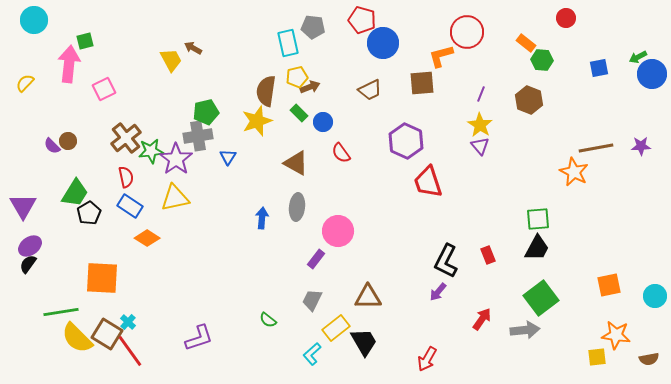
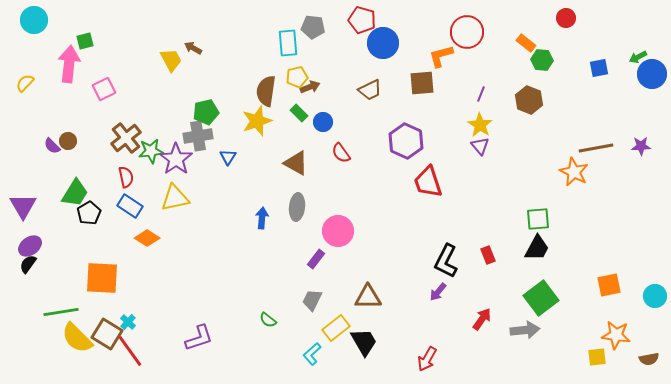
cyan rectangle at (288, 43): rotated 8 degrees clockwise
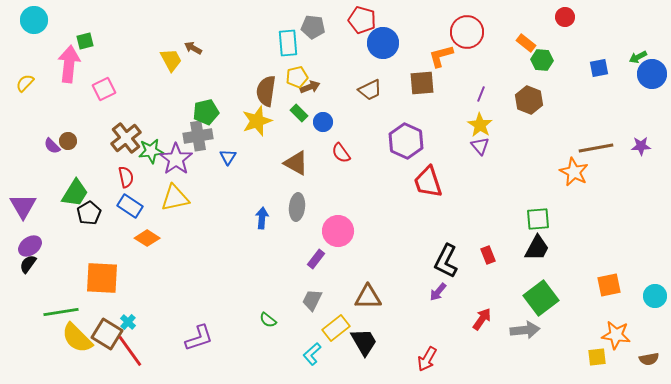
red circle at (566, 18): moved 1 px left, 1 px up
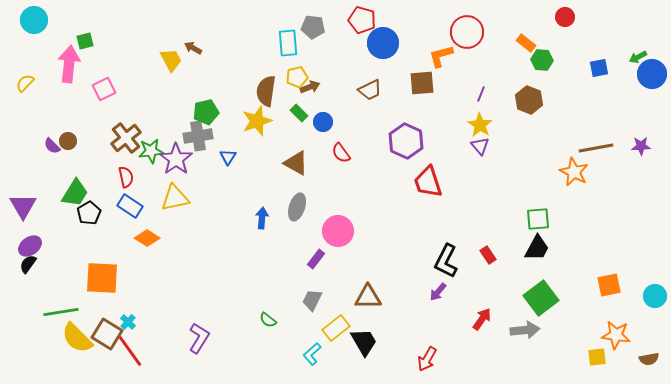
gray ellipse at (297, 207): rotated 12 degrees clockwise
red rectangle at (488, 255): rotated 12 degrees counterclockwise
purple L-shape at (199, 338): rotated 40 degrees counterclockwise
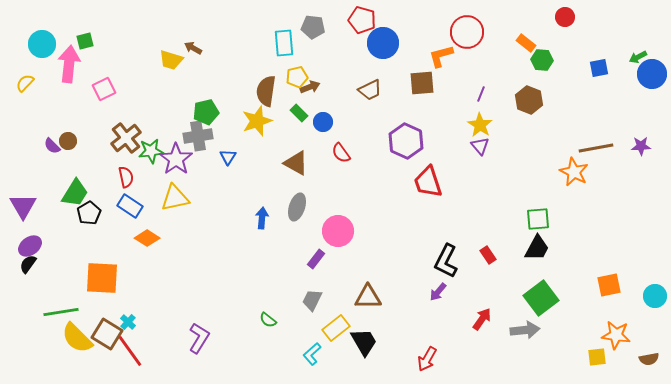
cyan circle at (34, 20): moved 8 px right, 24 px down
cyan rectangle at (288, 43): moved 4 px left
yellow trapezoid at (171, 60): rotated 135 degrees clockwise
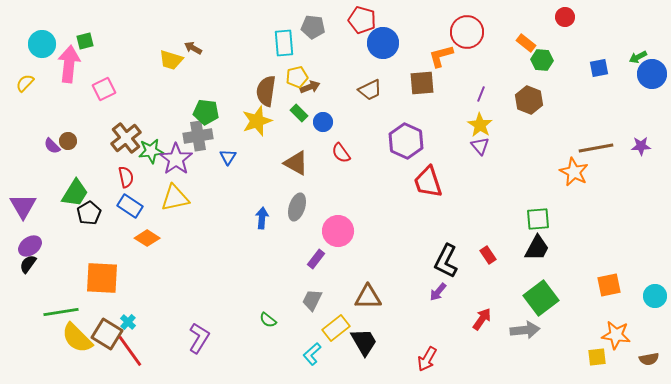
green pentagon at (206, 112): rotated 20 degrees clockwise
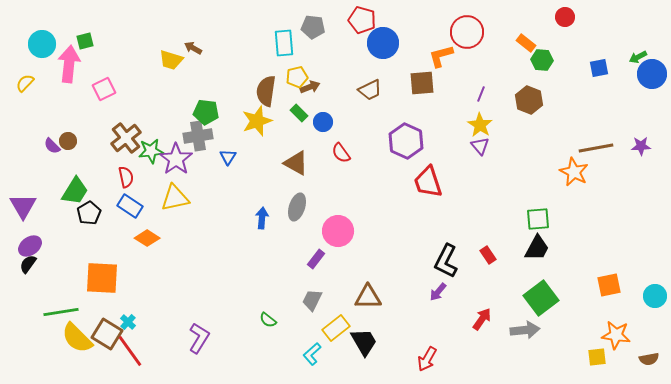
green trapezoid at (75, 193): moved 2 px up
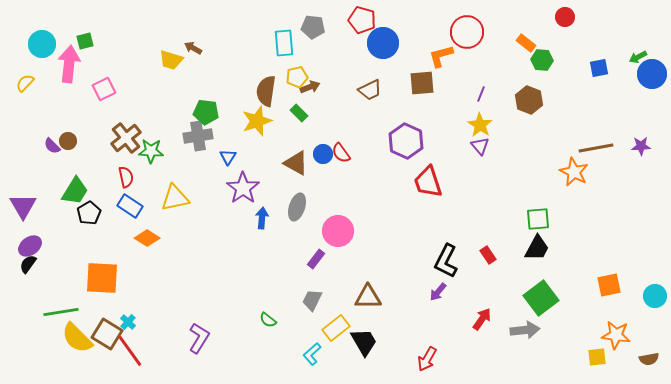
blue circle at (323, 122): moved 32 px down
green star at (151, 151): rotated 10 degrees clockwise
purple star at (176, 159): moved 67 px right, 29 px down
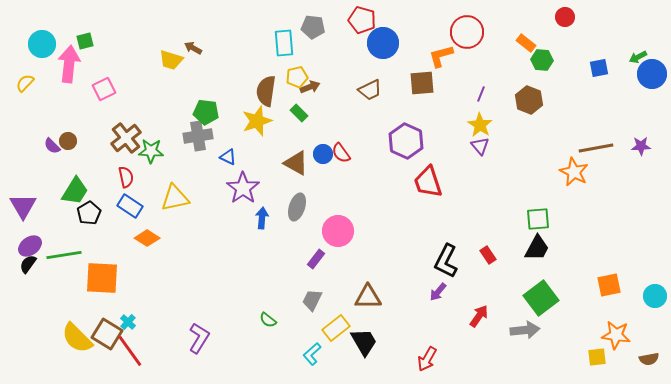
blue triangle at (228, 157): rotated 36 degrees counterclockwise
green line at (61, 312): moved 3 px right, 57 px up
red arrow at (482, 319): moved 3 px left, 3 px up
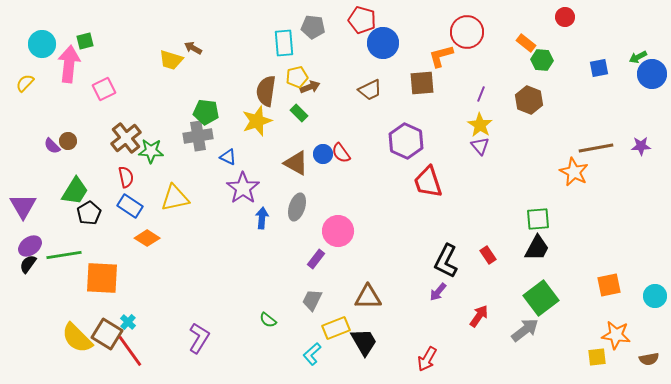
yellow rectangle at (336, 328): rotated 16 degrees clockwise
gray arrow at (525, 330): rotated 32 degrees counterclockwise
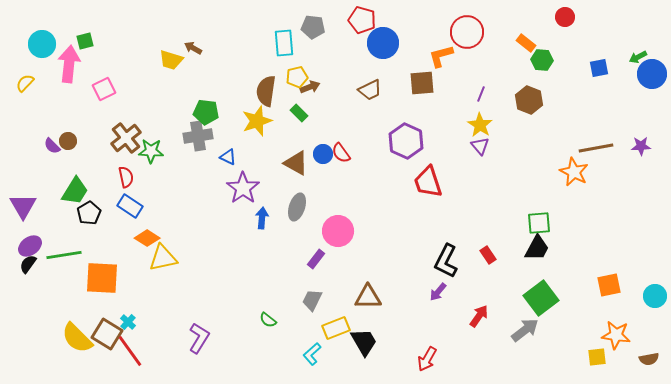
yellow triangle at (175, 198): moved 12 px left, 60 px down
green square at (538, 219): moved 1 px right, 4 px down
